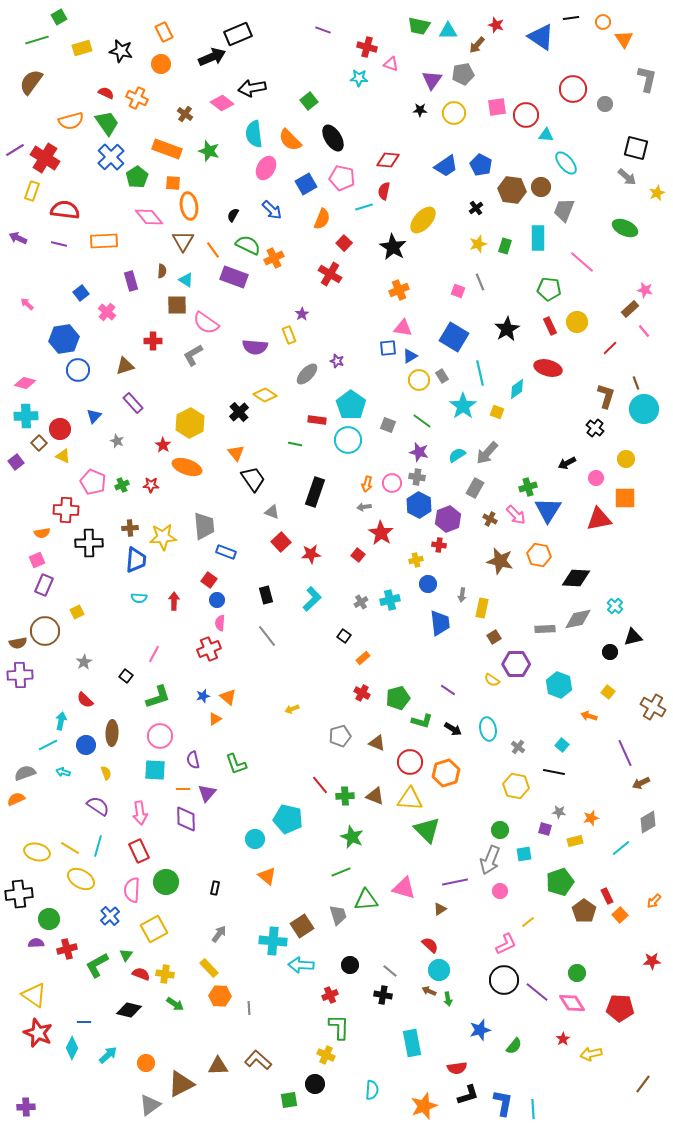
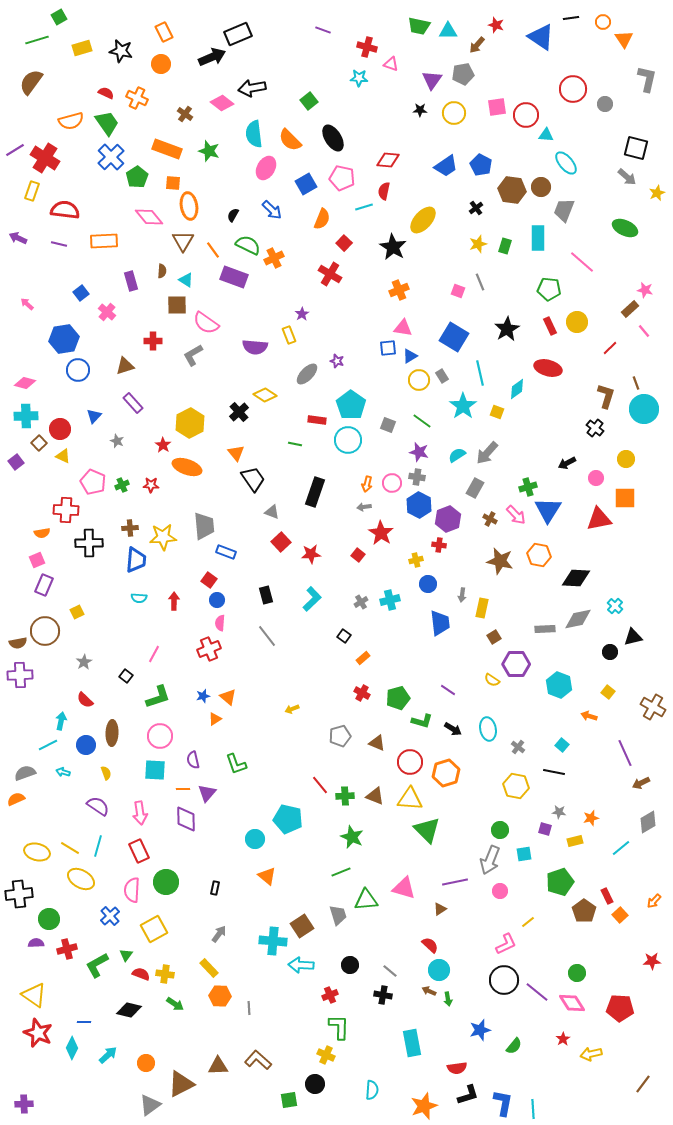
purple cross at (26, 1107): moved 2 px left, 3 px up
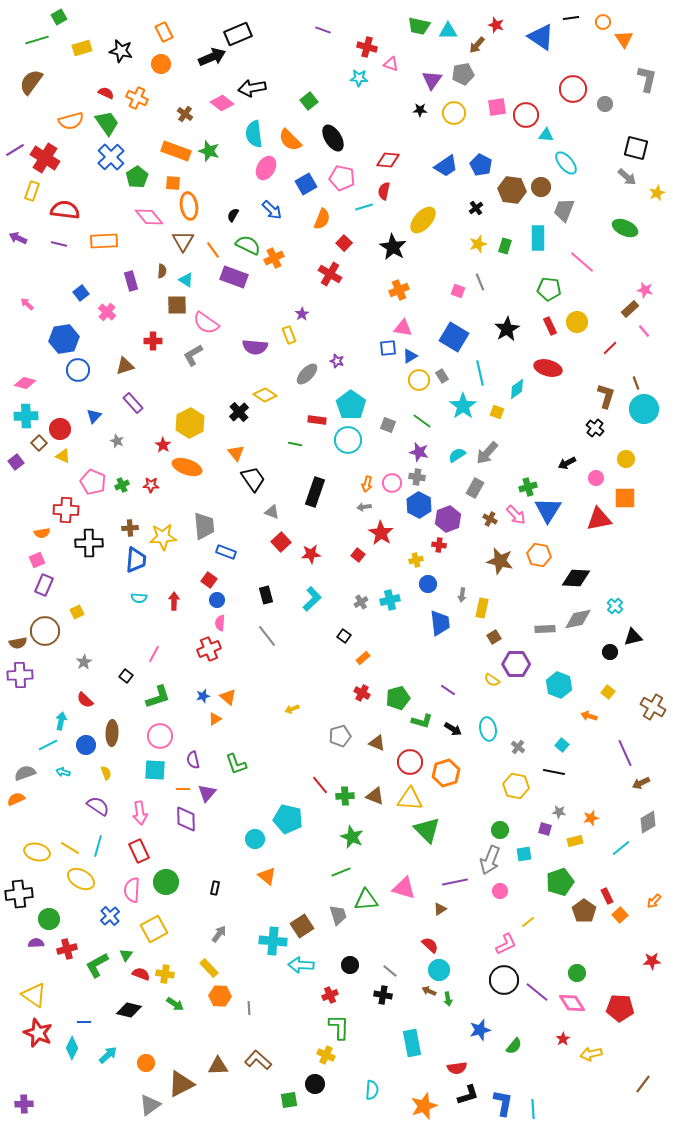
orange rectangle at (167, 149): moved 9 px right, 2 px down
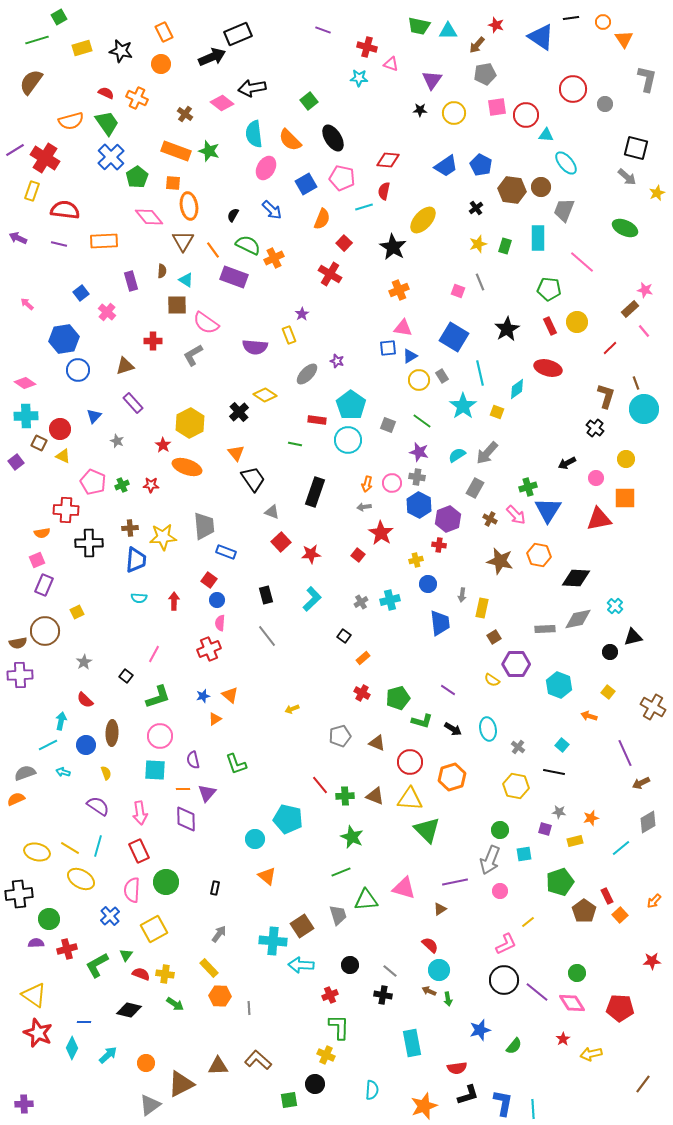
gray pentagon at (463, 74): moved 22 px right
pink diamond at (25, 383): rotated 20 degrees clockwise
brown square at (39, 443): rotated 21 degrees counterclockwise
orange triangle at (228, 697): moved 2 px right, 2 px up
orange hexagon at (446, 773): moved 6 px right, 4 px down
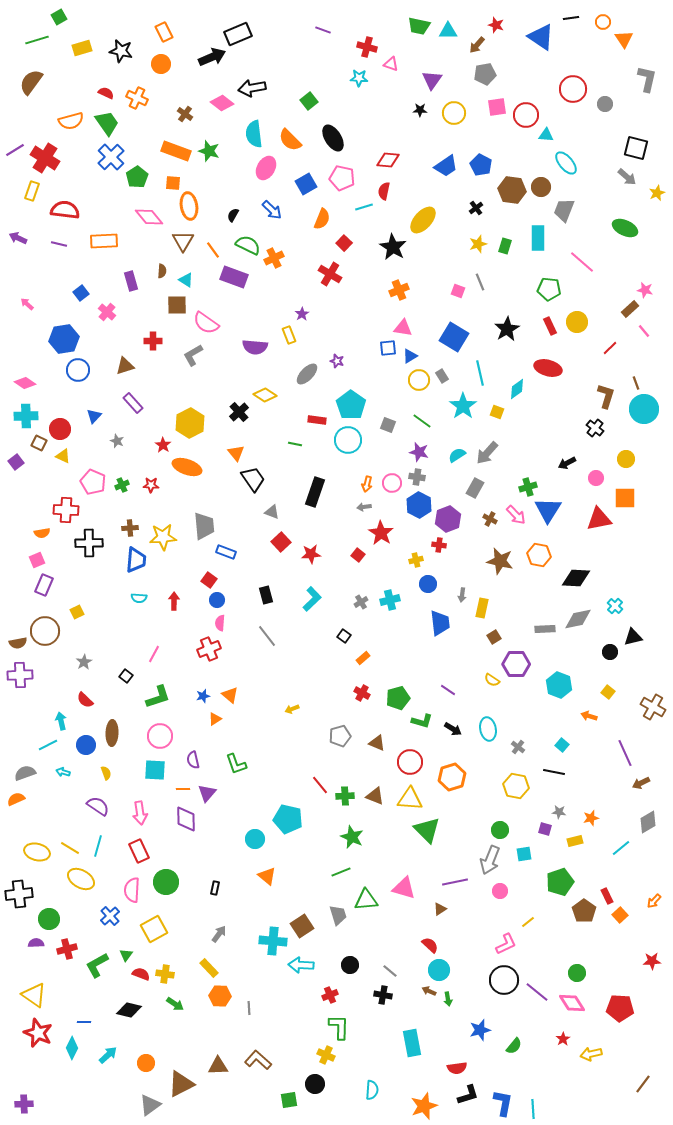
cyan arrow at (61, 721): rotated 24 degrees counterclockwise
